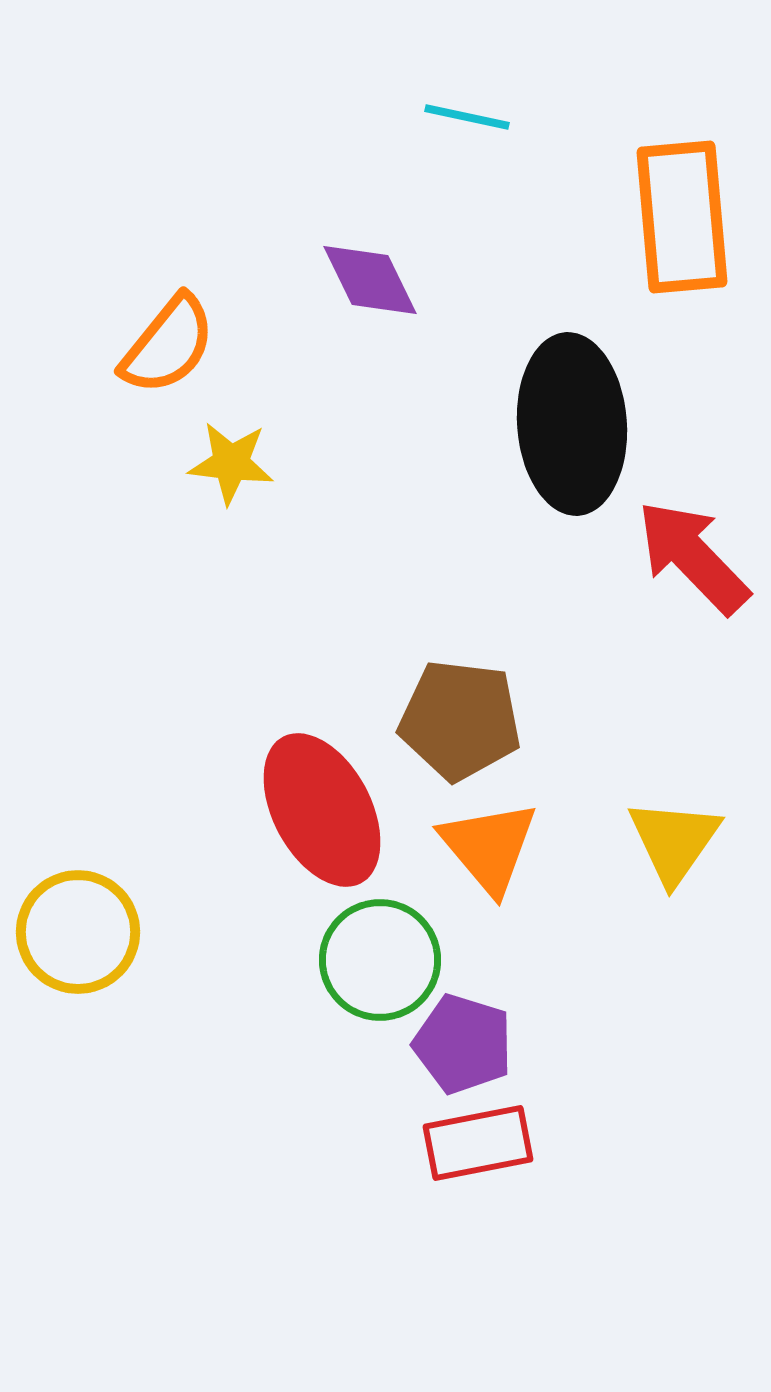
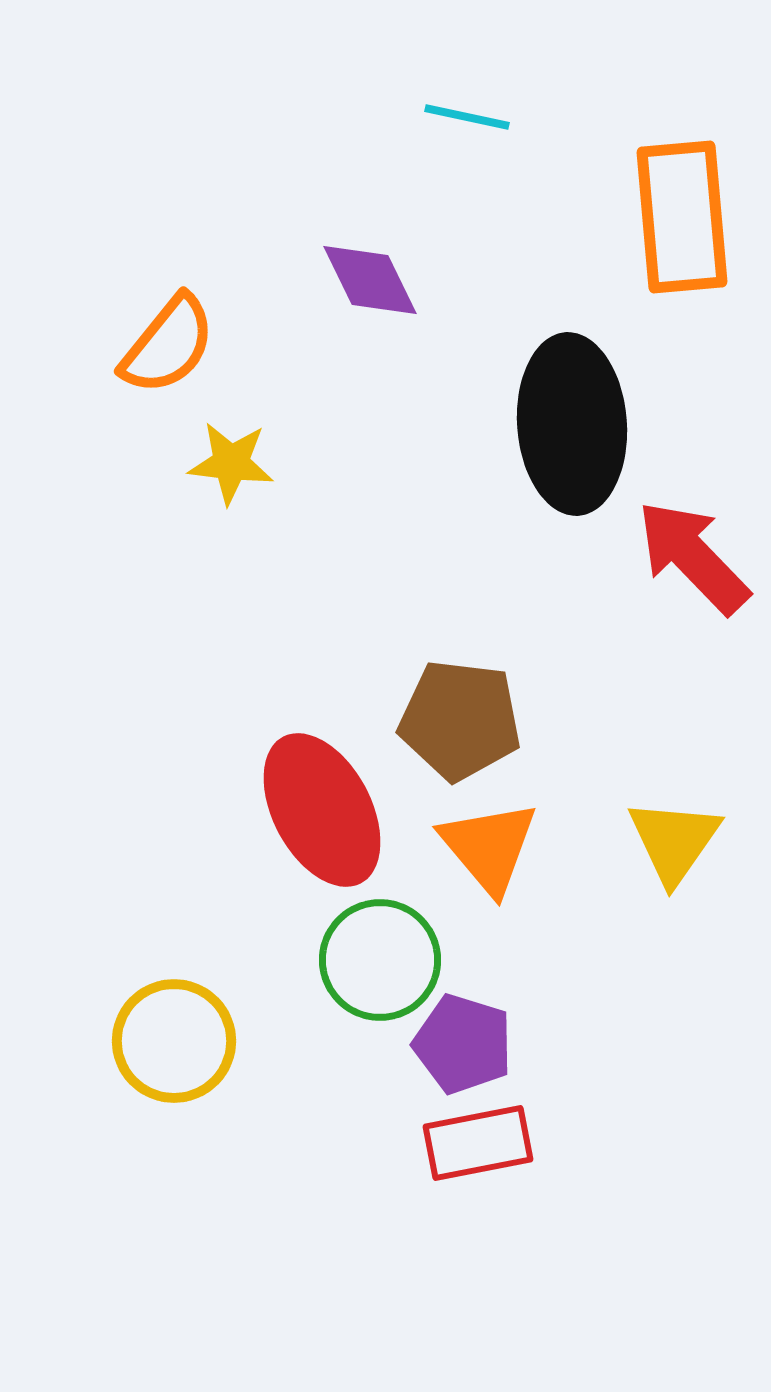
yellow circle: moved 96 px right, 109 px down
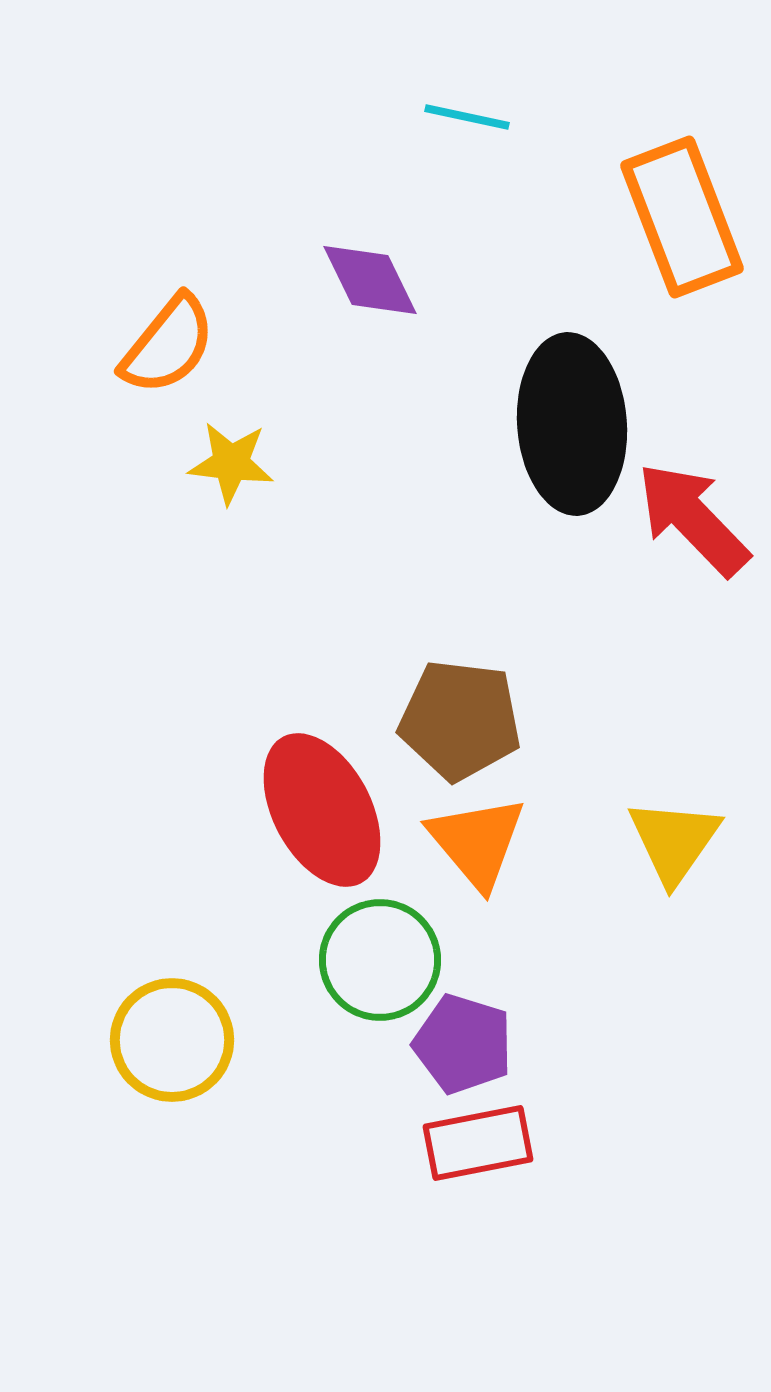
orange rectangle: rotated 16 degrees counterclockwise
red arrow: moved 38 px up
orange triangle: moved 12 px left, 5 px up
yellow circle: moved 2 px left, 1 px up
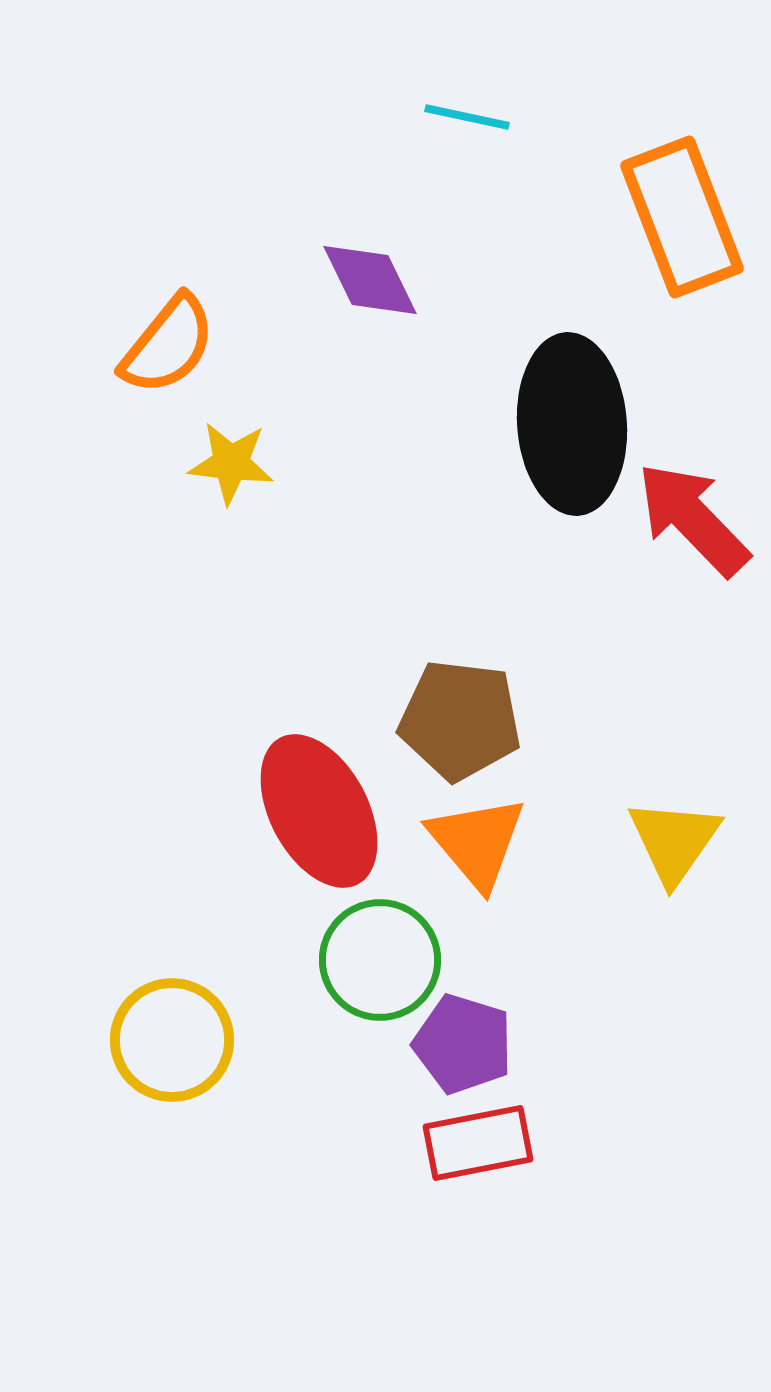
red ellipse: moved 3 px left, 1 px down
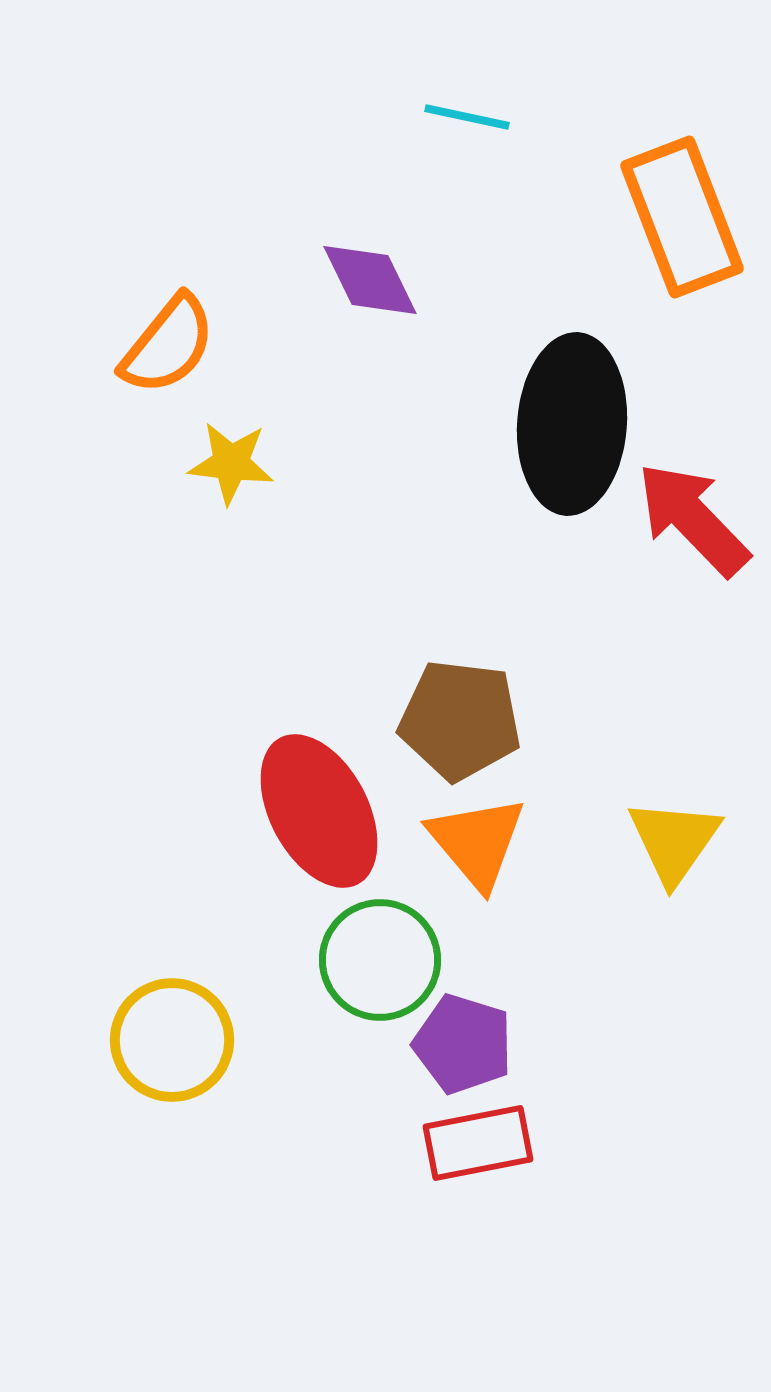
black ellipse: rotated 8 degrees clockwise
